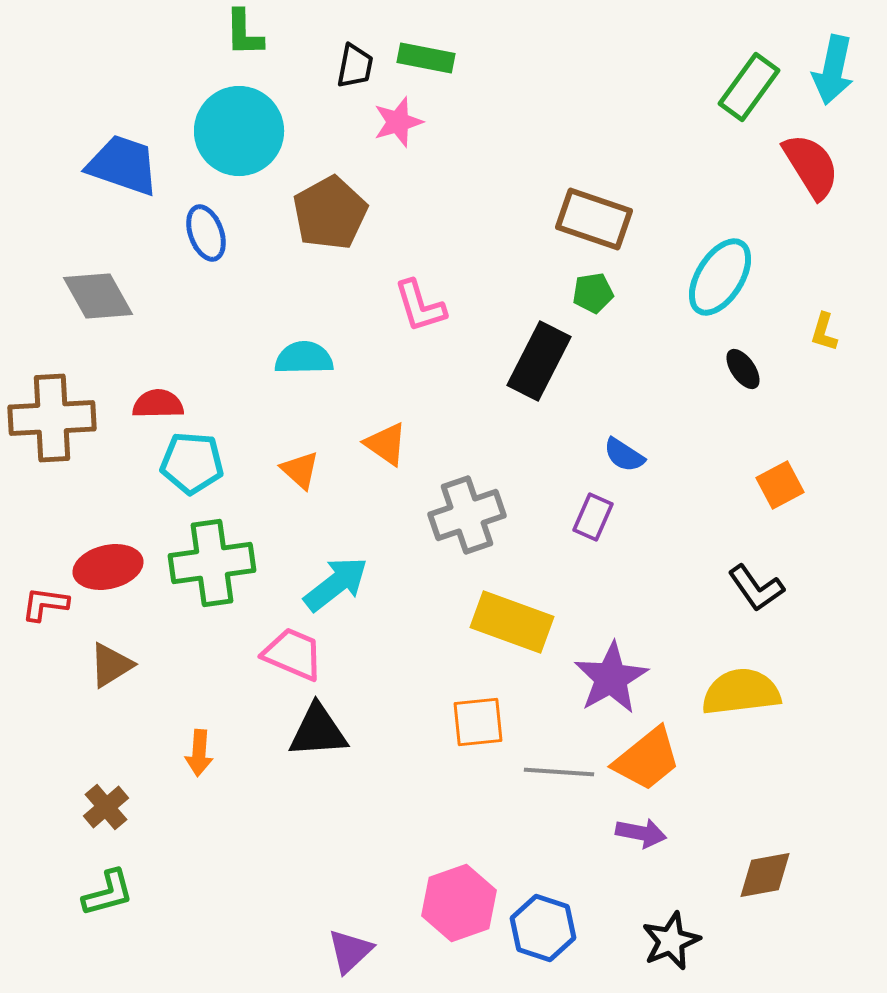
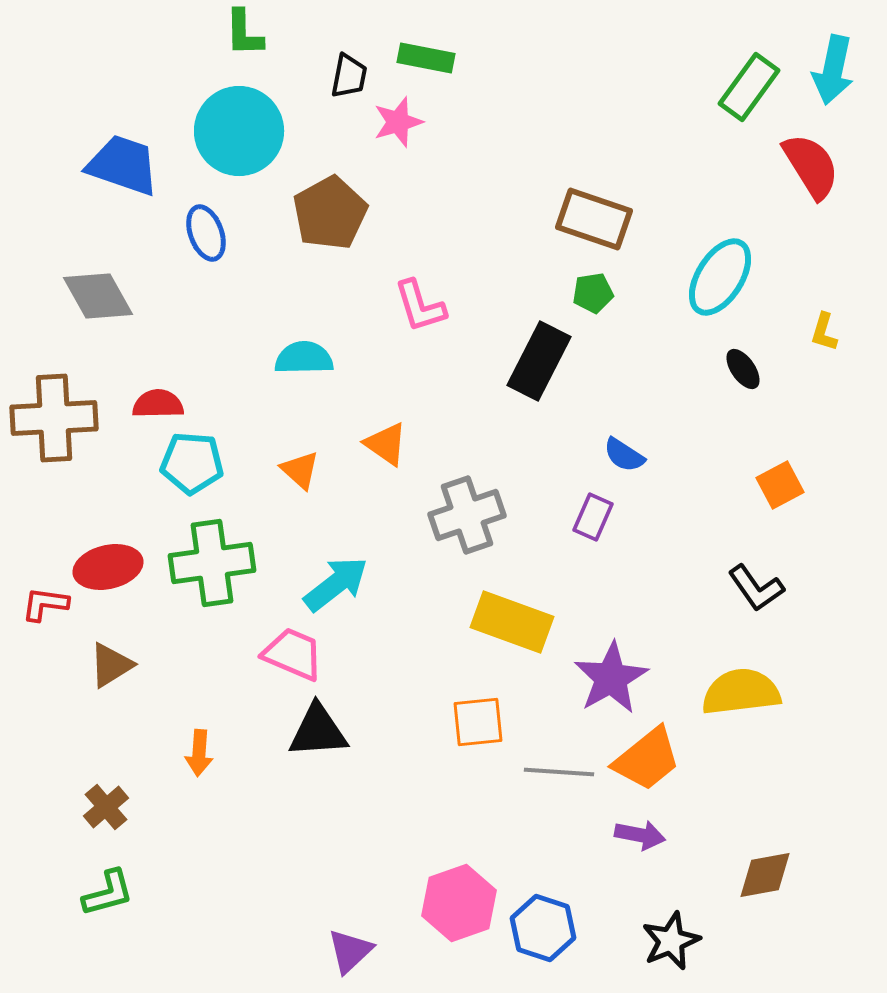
black trapezoid at (355, 66): moved 6 px left, 10 px down
brown cross at (52, 418): moved 2 px right
purple arrow at (641, 833): moved 1 px left, 2 px down
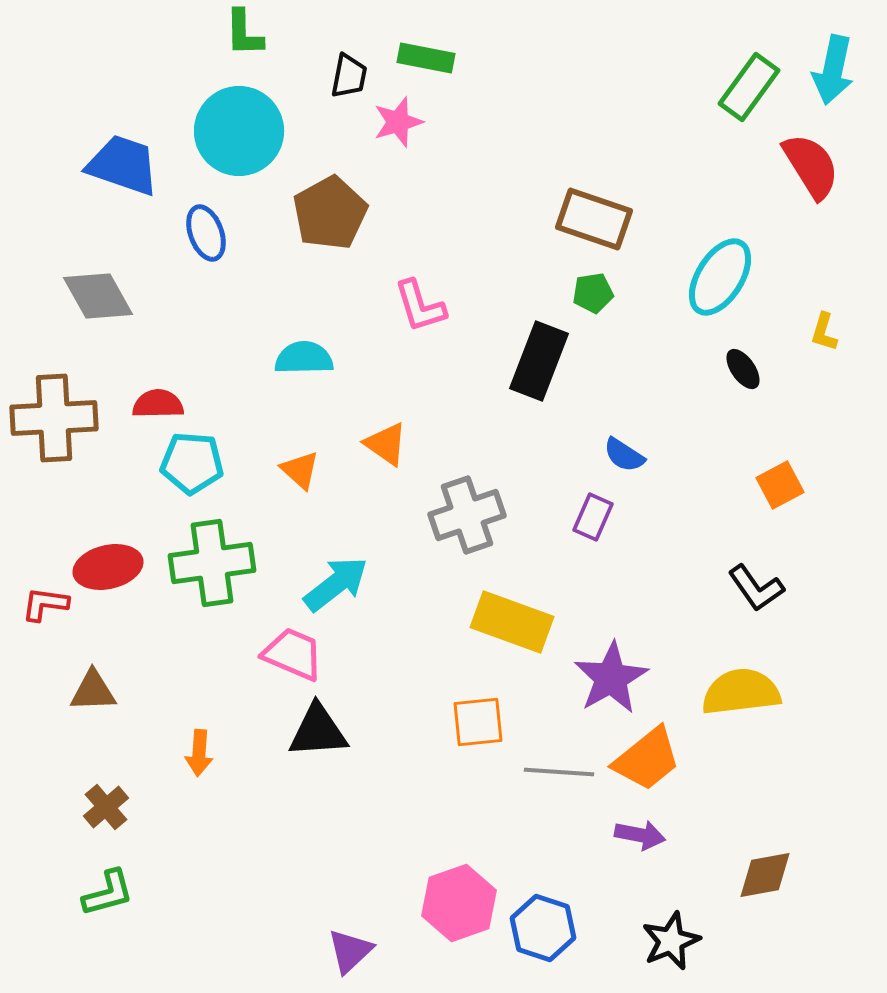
black rectangle at (539, 361): rotated 6 degrees counterclockwise
brown triangle at (111, 665): moved 18 px left, 26 px down; rotated 30 degrees clockwise
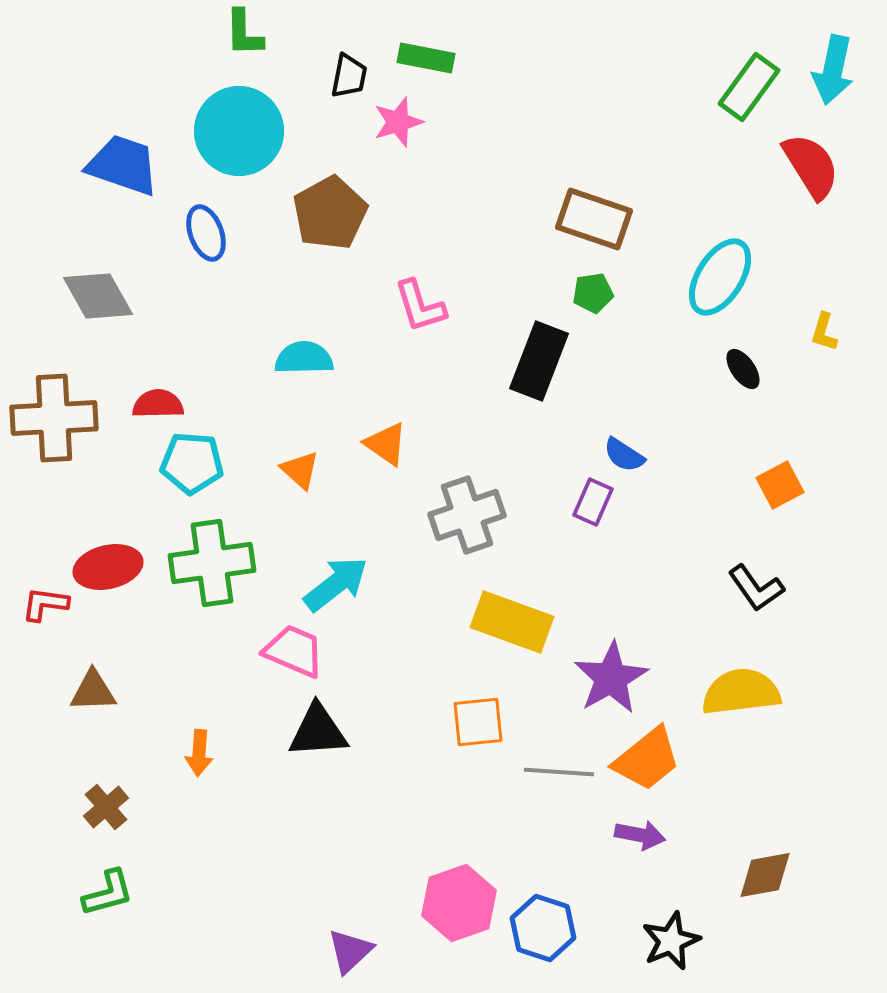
purple rectangle at (593, 517): moved 15 px up
pink trapezoid at (293, 654): moved 1 px right, 3 px up
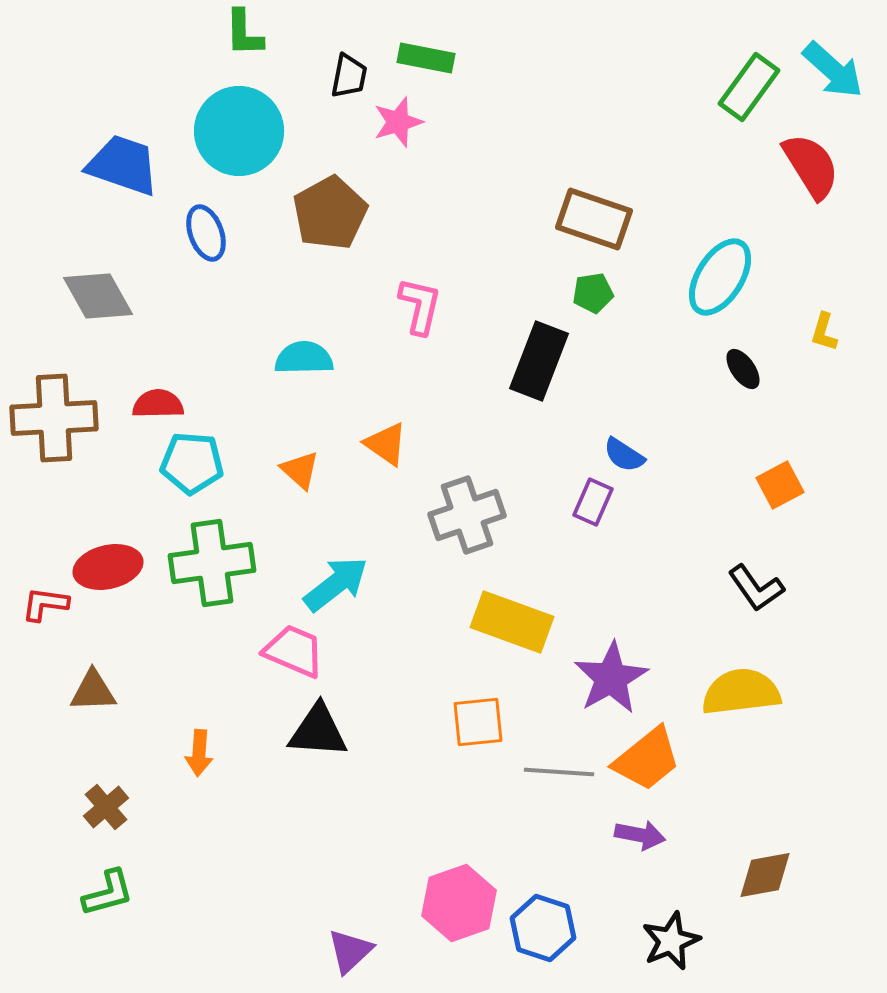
cyan arrow at (833, 70): rotated 60 degrees counterclockwise
pink L-shape at (420, 306): rotated 150 degrees counterclockwise
black triangle at (318, 731): rotated 8 degrees clockwise
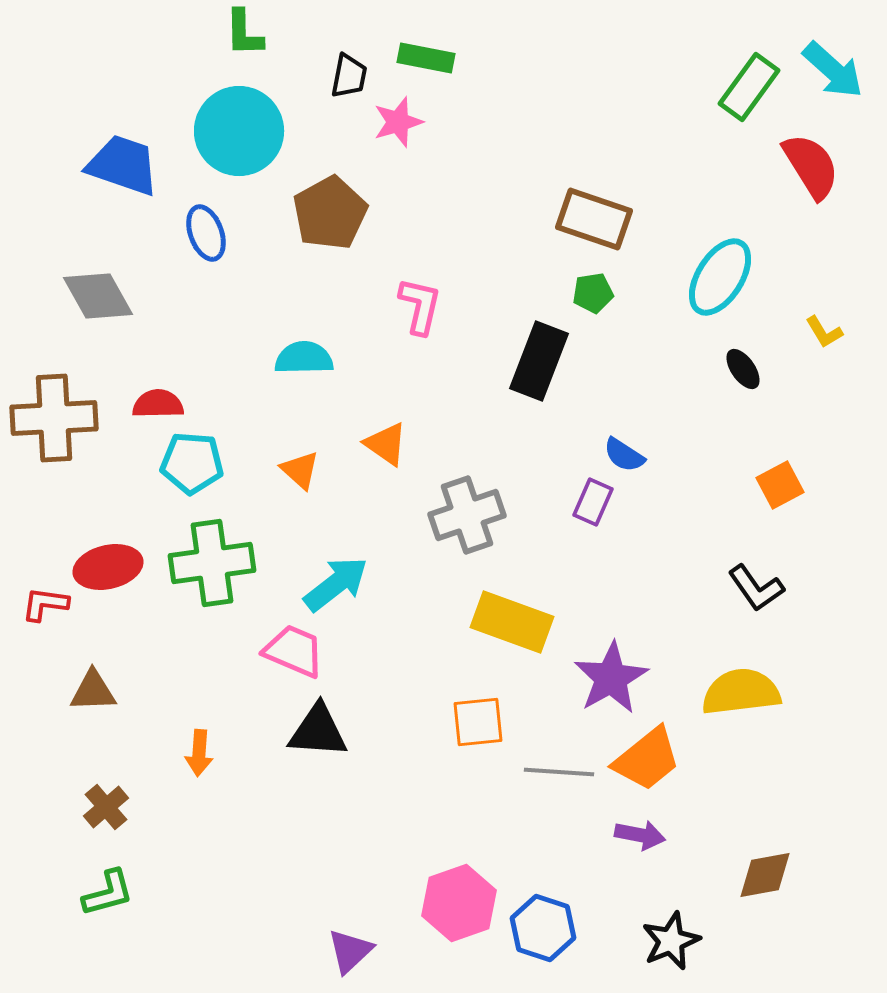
yellow L-shape at (824, 332): rotated 48 degrees counterclockwise
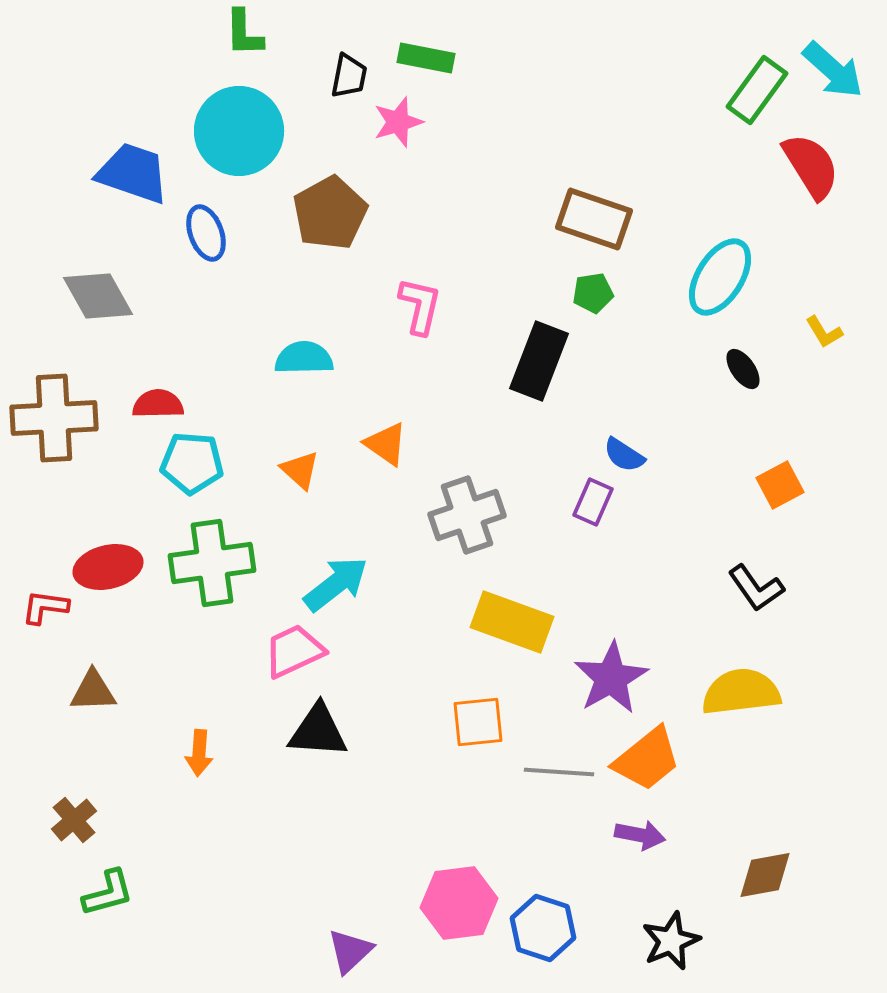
green rectangle at (749, 87): moved 8 px right, 3 px down
blue trapezoid at (123, 165): moved 10 px right, 8 px down
red L-shape at (45, 604): moved 3 px down
pink trapezoid at (294, 651): rotated 48 degrees counterclockwise
brown cross at (106, 807): moved 32 px left, 13 px down
pink hexagon at (459, 903): rotated 12 degrees clockwise
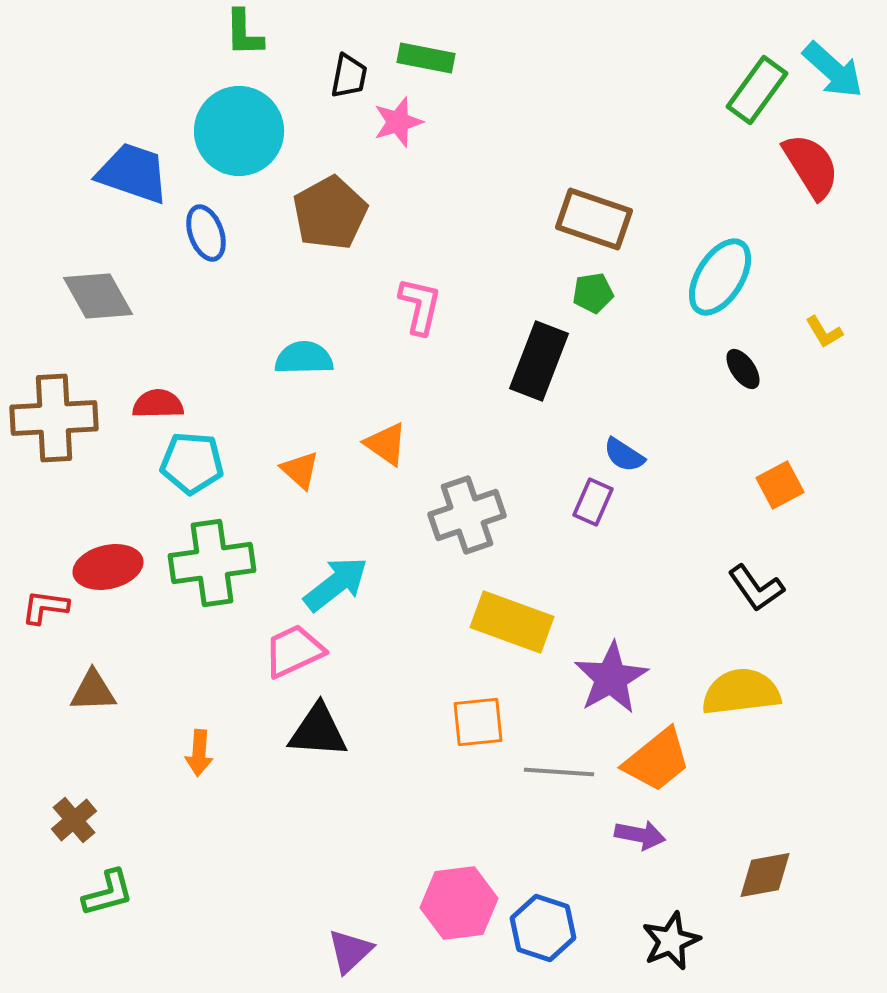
orange trapezoid at (647, 759): moved 10 px right, 1 px down
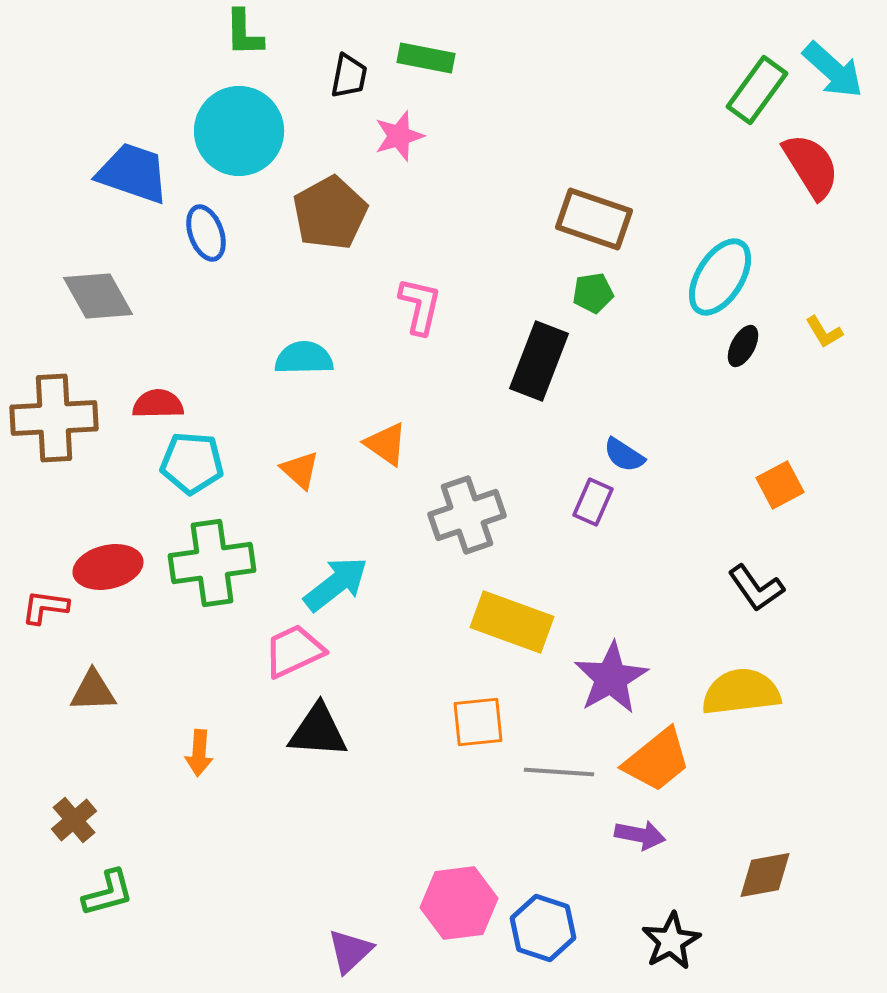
pink star at (398, 122): moved 1 px right, 14 px down
black ellipse at (743, 369): moved 23 px up; rotated 63 degrees clockwise
black star at (671, 941): rotated 6 degrees counterclockwise
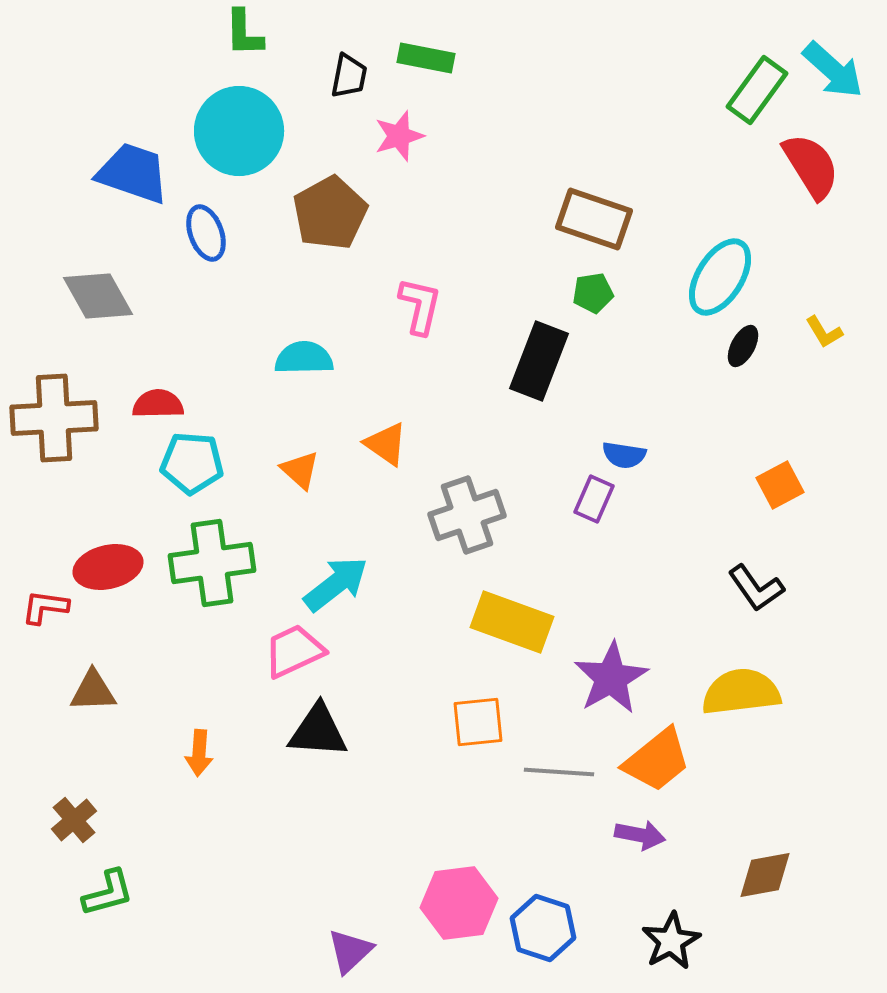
blue semicircle at (624, 455): rotated 24 degrees counterclockwise
purple rectangle at (593, 502): moved 1 px right, 3 px up
